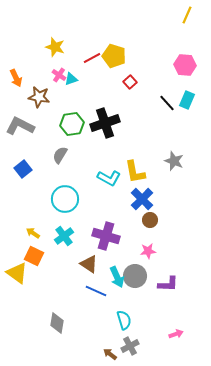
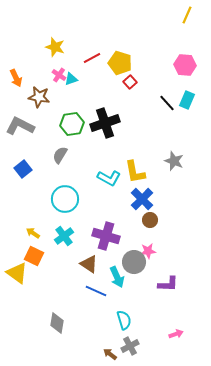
yellow pentagon: moved 6 px right, 7 px down
gray circle: moved 1 px left, 14 px up
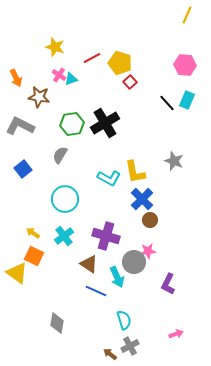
black cross: rotated 12 degrees counterclockwise
purple L-shape: rotated 115 degrees clockwise
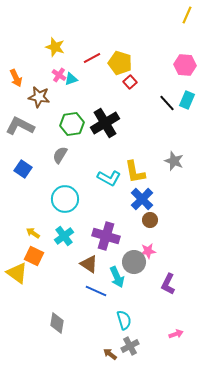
blue square: rotated 18 degrees counterclockwise
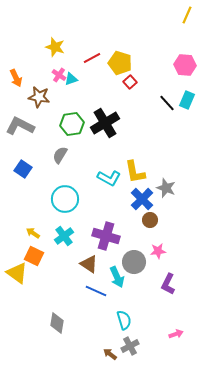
gray star: moved 8 px left, 27 px down
pink star: moved 10 px right
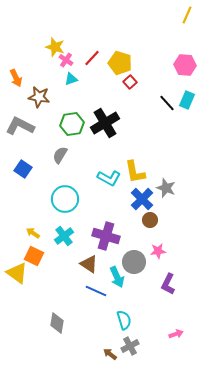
red line: rotated 18 degrees counterclockwise
pink cross: moved 7 px right, 15 px up
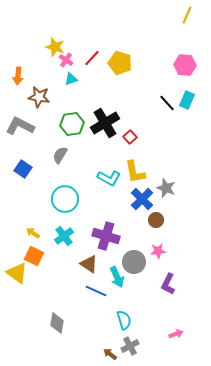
orange arrow: moved 2 px right, 2 px up; rotated 30 degrees clockwise
red square: moved 55 px down
brown circle: moved 6 px right
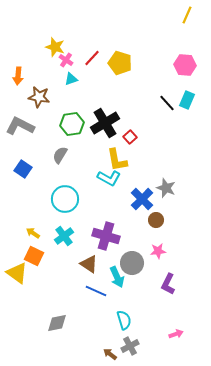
yellow L-shape: moved 18 px left, 12 px up
gray circle: moved 2 px left, 1 px down
gray diamond: rotated 70 degrees clockwise
